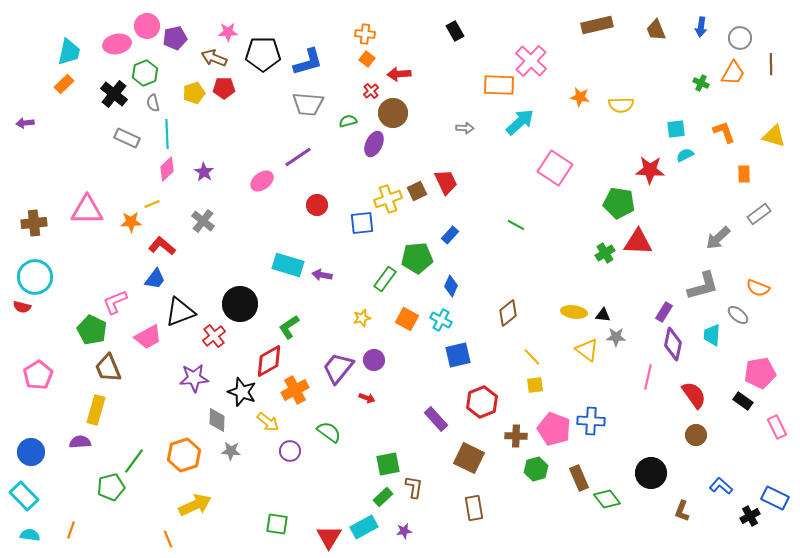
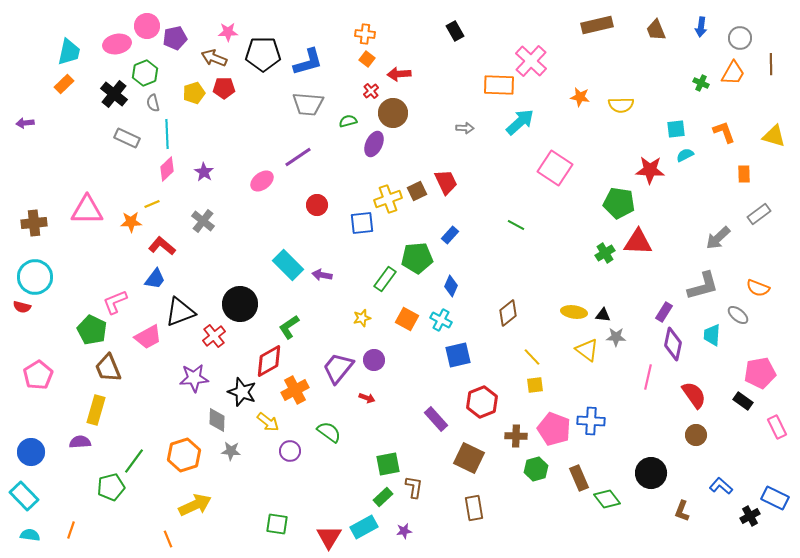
cyan rectangle at (288, 265): rotated 28 degrees clockwise
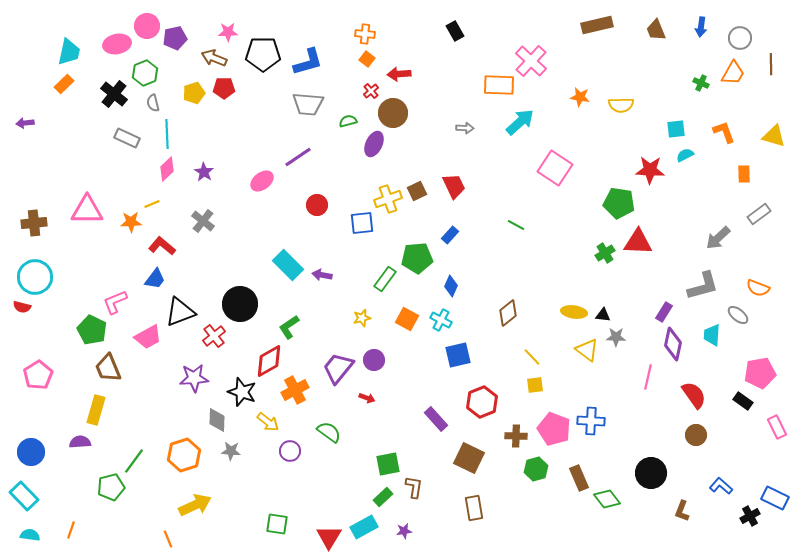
red trapezoid at (446, 182): moved 8 px right, 4 px down
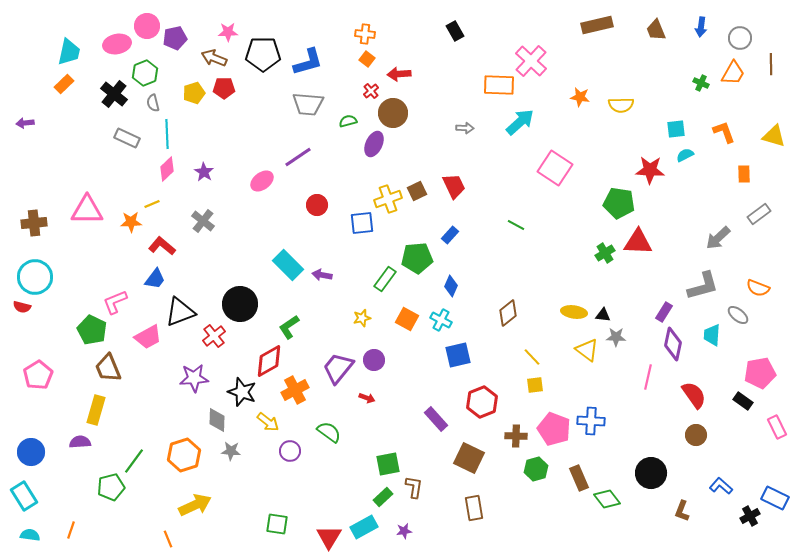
cyan rectangle at (24, 496): rotated 12 degrees clockwise
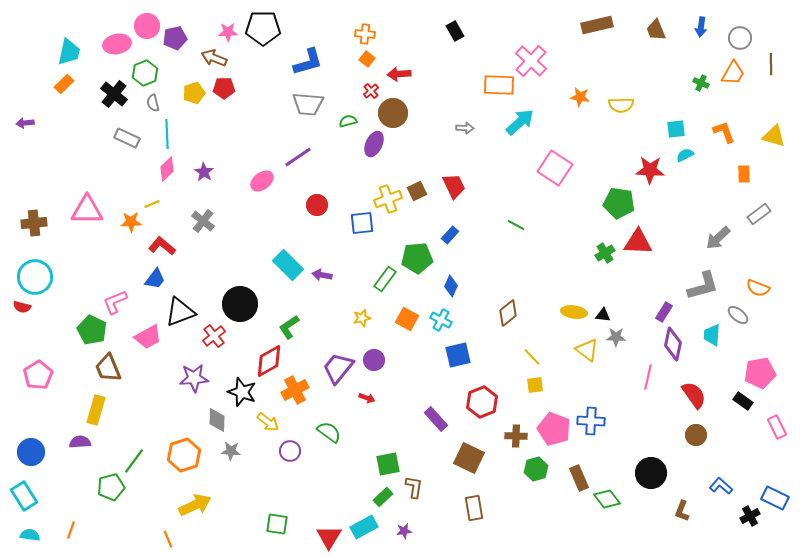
black pentagon at (263, 54): moved 26 px up
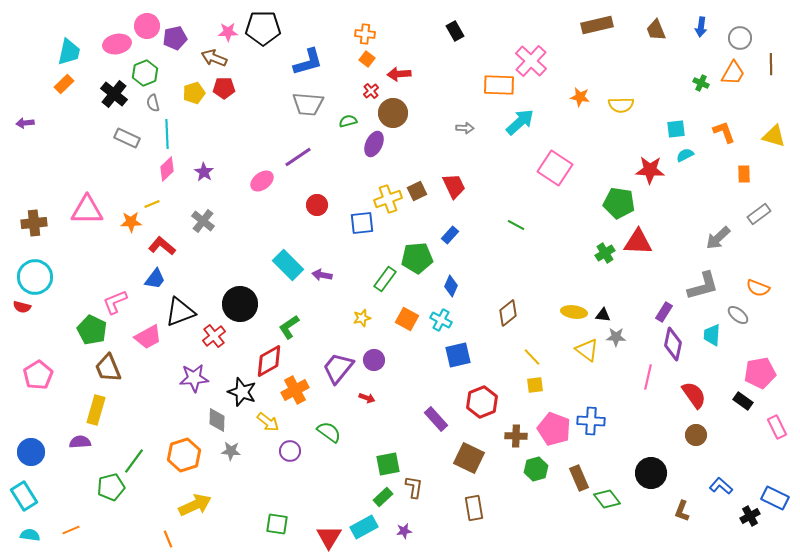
orange line at (71, 530): rotated 48 degrees clockwise
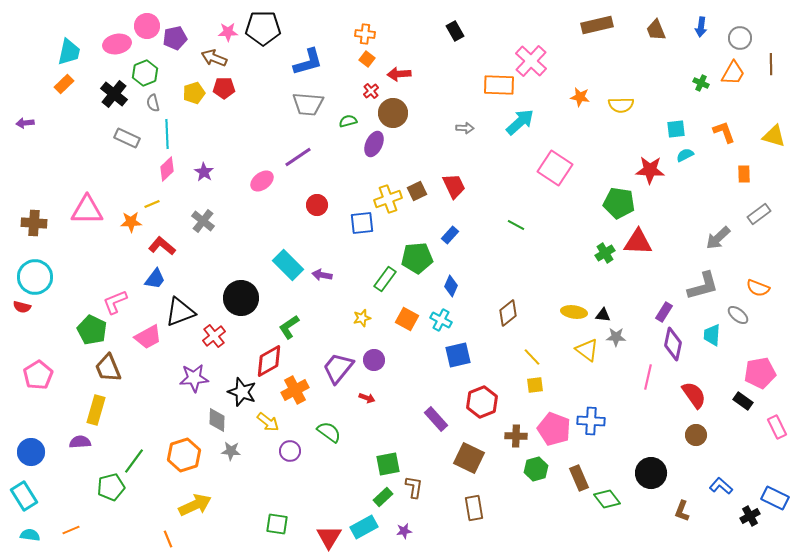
brown cross at (34, 223): rotated 10 degrees clockwise
black circle at (240, 304): moved 1 px right, 6 px up
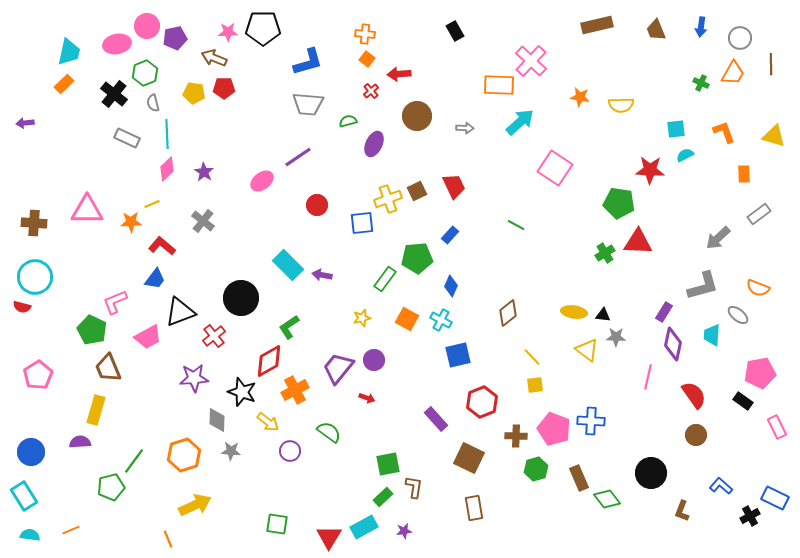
yellow pentagon at (194, 93): rotated 25 degrees clockwise
brown circle at (393, 113): moved 24 px right, 3 px down
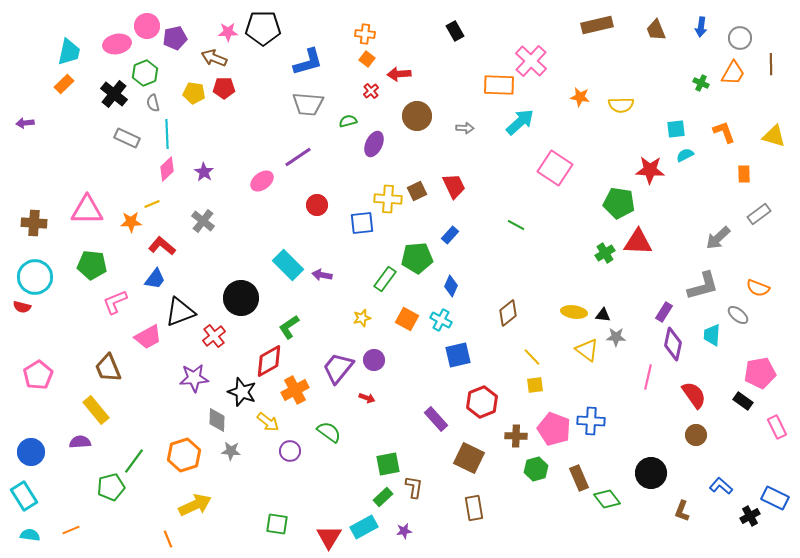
yellow cross at (388, 199): rotated 24 degrees clockwise
green pentagon at (92, 330): moved 65 px up; rotated 20 degrees counterclockwise
yellow rectangle at (96, 410): rotated 56 degrees counterclockwise
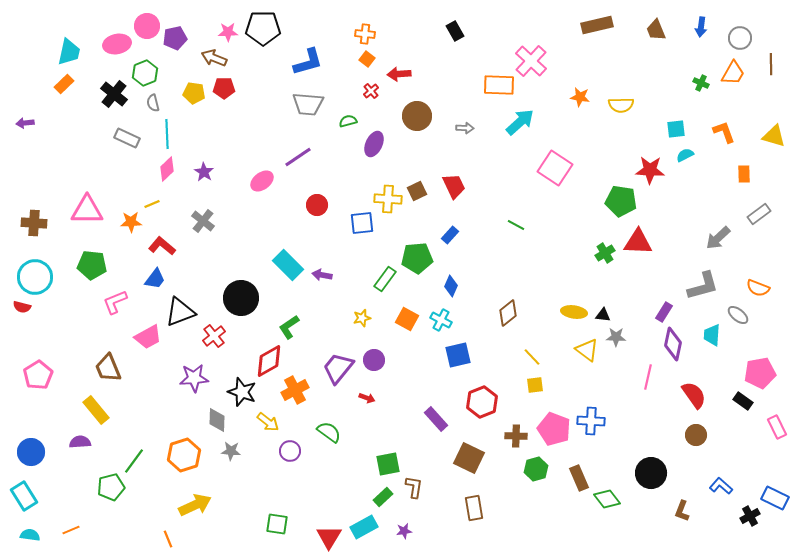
green pentagon at (619, 203): moved 2 px right, 2 px up
